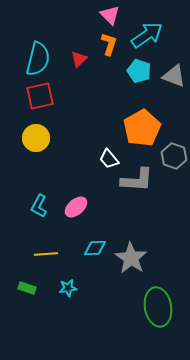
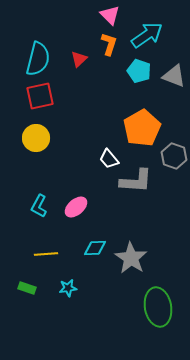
gray L-shape: moved 1 px left, 1 px down
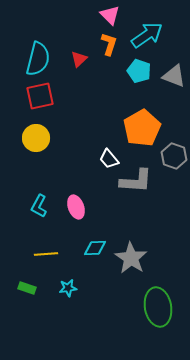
pink ellipse: rotated 70 degrees counterclockwise
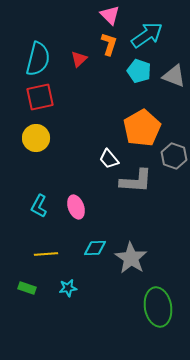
red square: moved 1 px down
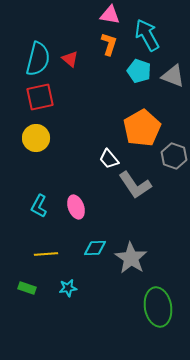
pink triangle: rotated 35 degrees counterclockwise
cyan arrow: rotated 84 degrees counterclockwise
red triangle: moved 9 px left; rotated 36 degrees counterclockwise
gray triangle: moved 1 px left
gray L-shape: moved 1 px left, 4 px down; rotated 52 degrees clockwise
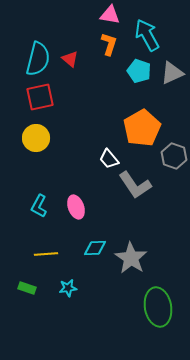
gray triangle: moved 1 px left, 3 px up; rotated 45 degrees counterclockwise
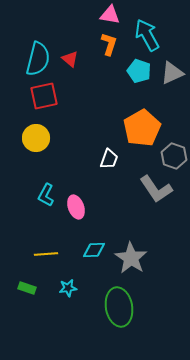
red square: moved 4 px right, 1 px up
white trapezoid: rotated 120 degrees counterclockwise
gray L-shape: moved 21 px right, 4 px down
cyan L-shape: moved 7 px right, 11 px up
cyan diamond: moved 1 px left, 2 px down
green ellipse: moved 39 px left
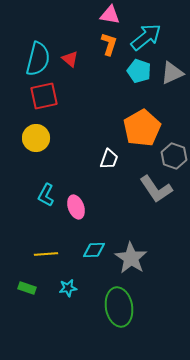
cyan arrow: moved 1 px left, 2 px down; rotated 80 degrees clockwise
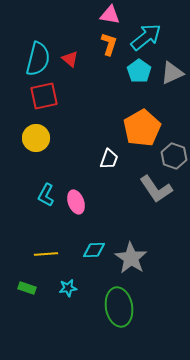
cyan pentagon: rotated 15 degrees clockwise
pink ellipse: moved 5 px up
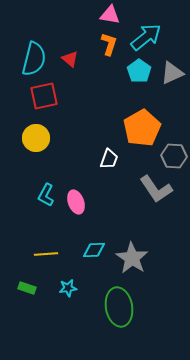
cyan semicircle: moved 4 px left
gray hexagon: rotated 15 degrees counterclockwise
gray star: moved 1 px right
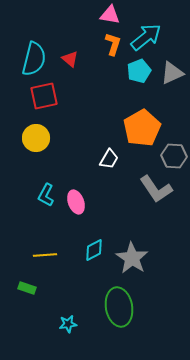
orange L-shape: moved 4 px right
cyan pentagon: rotated 15 degrees clockwise
white trapezoid: rotated 10 degrees clockwise
cyan diamond: rotated 25 degrees counterclockwise
yellow line: moved 1 px left, 1 px down
cyan star: moved 36 px down
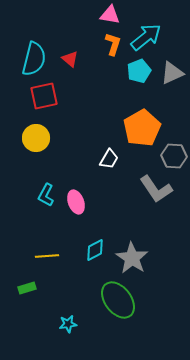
cyan diamond: moved 1 px right
yellow line: moved 2 px right, 1 px down
green rectangle: rotated 36 degrees counterclockwise
green ellipse: moved 1 px left, 7 px up; rotated 27 degrees counterclockwise
